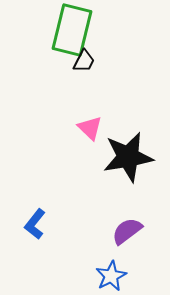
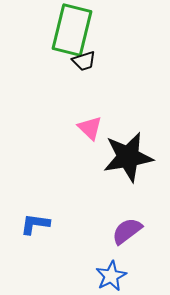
black trapezoid: rotated 45 degrees clockwise
blue L-shape: rotated 60 degrees clockwise
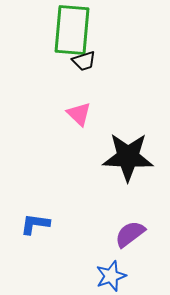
green rectangle: rotated 9 degrees counterclockwise
pink triangle: moved 11 px left, 14 px up
black star: rotated 12 degrees clockwise
purple semicircle: moved 3 px right, 3 px down
blue star: rotated 8 degrees clockwise
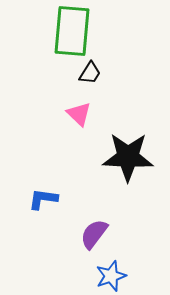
green rectangle: moved 1 px down
black trapezoid: moved 6 px right, 12 px down; rotated 40 degrees counterclockwise
blue L-shape: moved 8 px right, 25 px up
purple semicircle: moved 36 px left; rotated 16 degrees counterclockwise
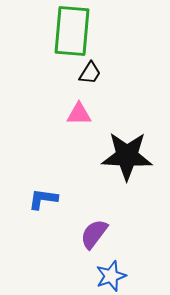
pink triangle: rotated 44 degrees counterclockwise
black star: moved 1 px left, 1 px up
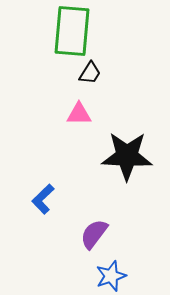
blue L-shape: rotated 52 degrees counterclockwise
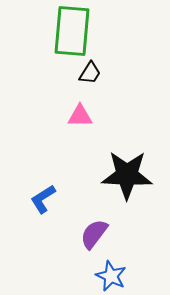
pink triangle: moved 1 px right, 2 px down
black star: moved 19 px down
blue L-shape: rotated 12 degrees clockwise
blue star: rotated 28 degrees counterclockwise
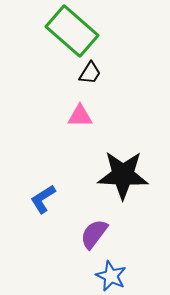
green rectangle: rotated 54 degrees counterclockwise
black star: moved 4 px left
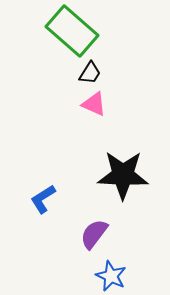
pink triangle: moved 14 px right, 12 px up; rotated 24 degrees clockwise
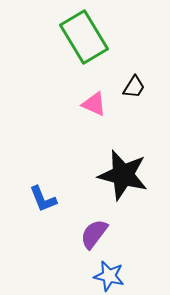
green rectangle: moved 12 px right, 6 px down; rotated 18 degrees clockwise
black trapezoid: moved 44 px right, 14 px down
black star: rotated 12 degrees clockwise
blue L-shape: rotated 80 degrees counterclockwise
blue star: moved 2 px left; rotated 12 degrees counterclockwise
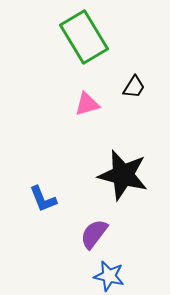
pink triangle: moved 7 px left; rotated 40 degrees counterclockwise
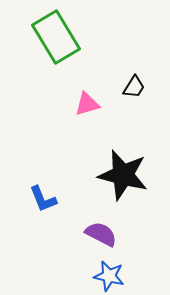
green rectangle: moved 28 px left
purple semicircle: moved 7 px right; rotated 80 degrees clockwise
